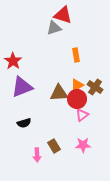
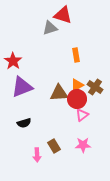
gray triangle: moved 4 px left
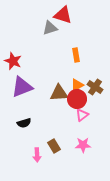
red star: rotated 12 degrees counterclockwise
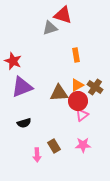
red circle: moved 1 px right, 2 px down
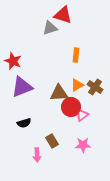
orange rectangle: rotated 16 degrees clockwise
red circle: moved 7 px left, 6 px down
brown rectangle: moved 2 px left, 5 px up
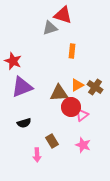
orange rectangle: moved 4 px left, 4 px up
pink star: rotated 21 degrees clockwise
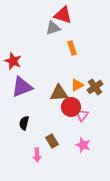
gray triangle: moved 3 px right
orange rectangle: moved 3 px up; rotated 24 degrees counterclockwise
brown cross: rotated 21 degrees clockwise
pink triangle: rotated 16 degrees counterclockwise
black semicircle: rotated 120 degrees clockwise
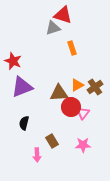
pink triangle: moved 1 px right, 2 px up
pink star: rotated 21 degrees counterclockwise
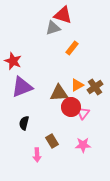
orange rectangle: rotated 56 degrees clockwise
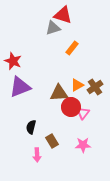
purple triangle: moved 2 px left
black semicircle: moved 7 px right, 4 px down
